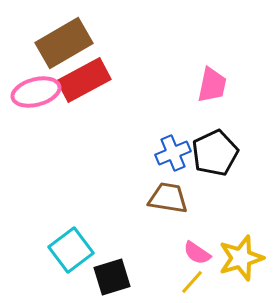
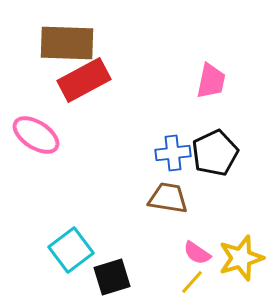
brown rectangle: moved 3 px right; rotated 32 degrees clockwise
pink trapezoid: moved 1 px left, 4 px up
pink ellipse: moved 43 px down; rotated 48 degrees clockwise
blue cross: rotated 16 degrees clockwise
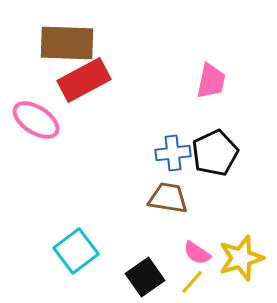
pink ellipse: moved 15 px up
cyan square: moved 5 px right, 1 px down
black square: moved 33 px right; rotated 18 degrees counterclockwise
